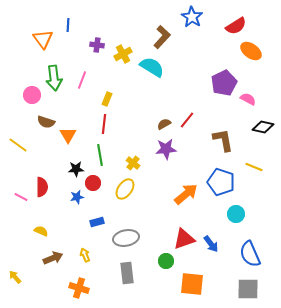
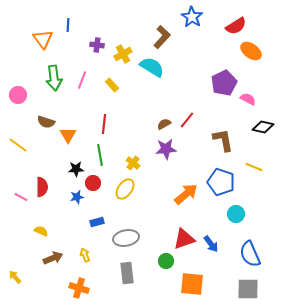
pink circle at (32, 95): moved 14 px left
yellow rectangle at (107, 99): moved 5 px right, 14 px up; rotated 64 degrees counterclockwise
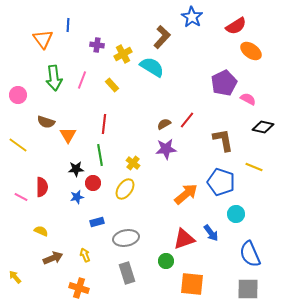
blue arrow at (211, 244): moved 11 px up
gray rectangle at (127, 273): rotated 10 degrees counterclockwise
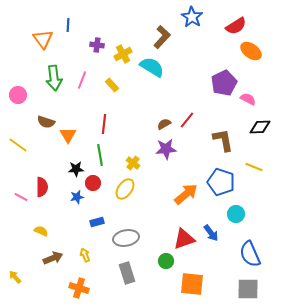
black diamond at (263, 127): moved 3 px left; rotated 15 degrees counterclockwise
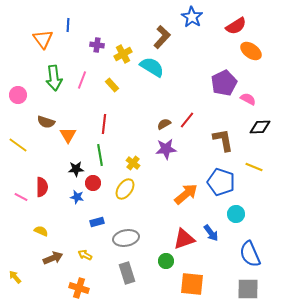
blue star at (77, 197): rotated 24 degrees clockwise
yellow arrow at (85, 255): rotated 40 degrees counterclockwise
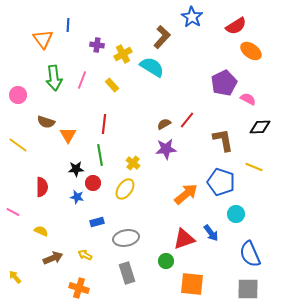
pink line at (21, 197): moved 8 px left, 15 px down
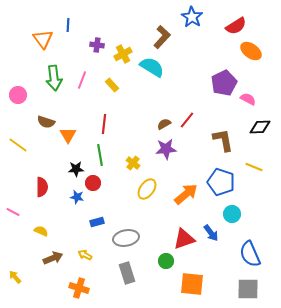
yellow ellipse at (125, 189): moved 22 px right
cyan circle at (236, 214): moved 4 px left
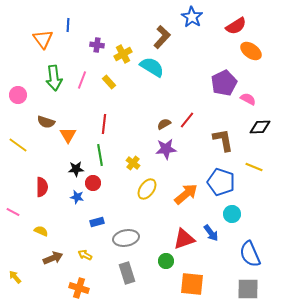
yellow rectangle at (112, 85): moved 3 px left, 3 px up
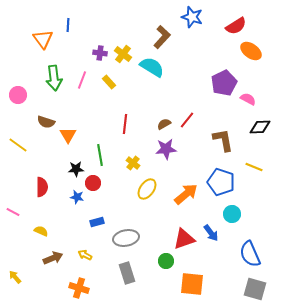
blue star at (192, 17): rotated 15 degrees counterclockwise
purple cross at (97, 45): moved 3 px right, 8 px down
yellow cross at (123, 54): rotated 24 degrees counterclockwise
red line at (104, 124): moved 21 px right
gray square at (248, 289): moved 7 px right; rotated 15 degrees clockwise
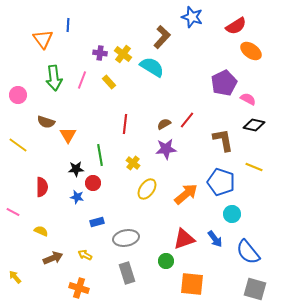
black diamond at (260, 127): moved 6 px left, 2 px up; rotated 15 degrees clockwise
blue arrow at (211, 233): moved 4 px right, 6 px down
blue semicircle at (250, 254): moved 2 px left, 2 px up; rotated 16 degrees counterclockwise
